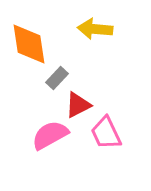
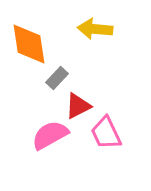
red triangle: moved 1 px down
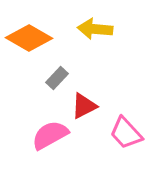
orange diamond: moved 6 px up; rotated 51 degrees counterclockwise
red triangle: moved 6 px right
pink trapezoid: moved 20 px right; rotated 18 degrees counterclockwise
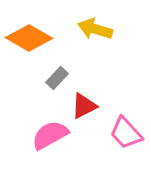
yellow arrow: rotated 12 degrees clockwise
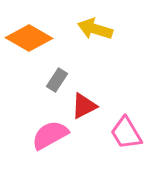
gray rectangle: moved 2 px down; rotated 10 degrees counterclockwise
pink trapezoid: rotated 12 degrees clockwise
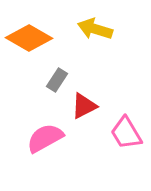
pink semicircle: moved 5 px left, 3 px down
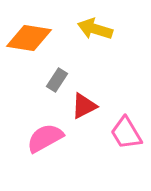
orange diamond: rotated 21 degrees counterclockwise
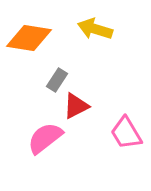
red triangle: moved 8 px left
pink semicircle: rotated 9 degrees counterclockwise
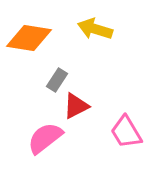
pink trapezoid: moved 1 px up
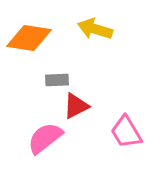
gray rectangle: rotated 55 degrees clockwise
